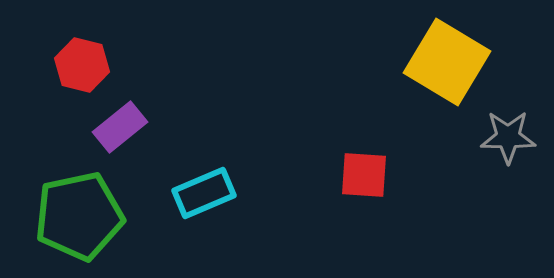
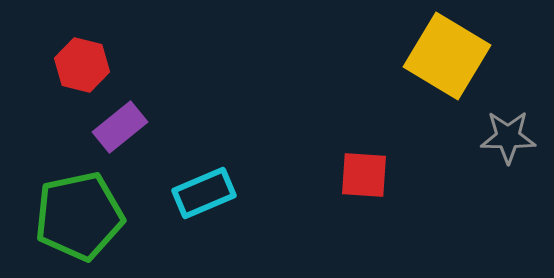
yellow square: moved 6 px up
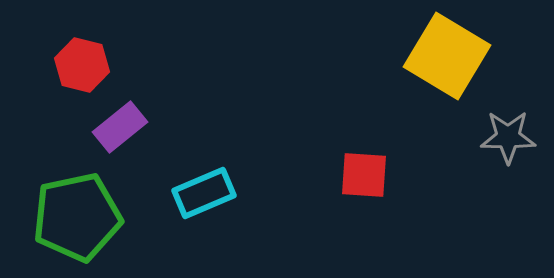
green pentagon: moved 2 px left, 1 px down
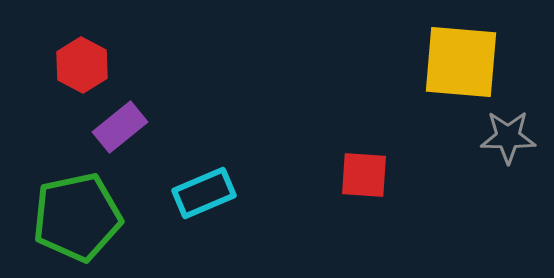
yellow square: moved 14 px right, 6 px down; rotated 26 degrees counterclockwise
red hexagon: rotated 14 degrees clockwise
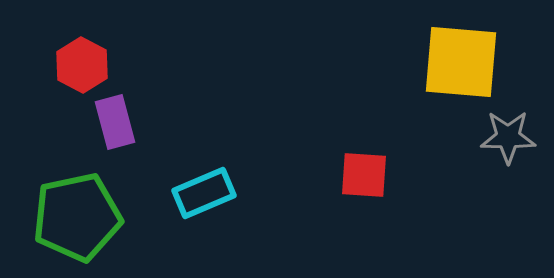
purple rectangle: moved 5 px left, 5 px up; rotated 66 degrees counterclockwise
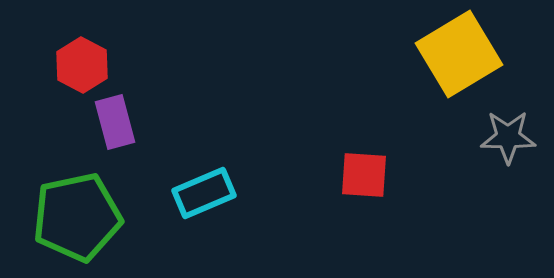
yellow square: moved 2 px left, 8 px up; rotated 36 degrees counterclockwise
